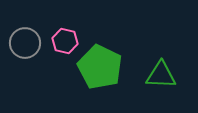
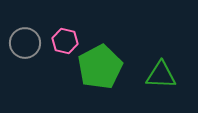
green pentagon: rotated 18 degrees clockwise
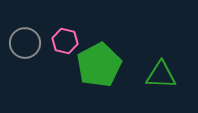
green pentagon: moved 1 px left, 2 px up
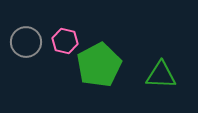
gray circle: moved 1 px right, 1 px up
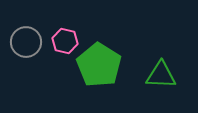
green pentagon: rotated 12 degrees counterclockwise
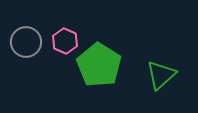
pink hexagon: rotated 10 degrees clockwise
green triangle: rotated 44 degrees counterclockwise
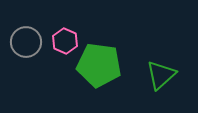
green pentagon: rotated 24 degrees counterclockwise
